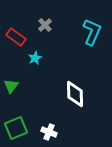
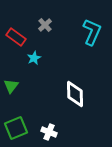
cyan star: moved 1 px left
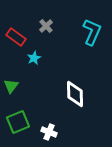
gray cross: moved 1 px right, 1 px down
green square: moved 2 px right, 6 px up
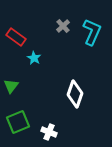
gray cross: moved 17 px right
cyan star: rotated 16 degrees counterclockwise
white diamond: rotated 20 degrees clockwise
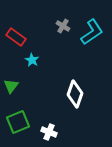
gray cross: rotated 16 degrees counterclockwise
cyan L-shape: rotated 32 degrees clockwise
cyan star: moved 2 px left, 2 px down
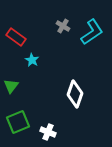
white cross: moved 1 px left
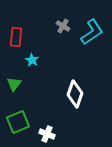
red rectangle: rotated 60 degrees clockwise
green triangle: moved 3 px right, 2 px up
white cross: moved 1 px left, 2 px down
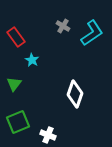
cyan L-shape: moved 1 px down
red rectangle: rotated 42 degrees counterclockwise
white cross: moved 1 px right, 1 px down
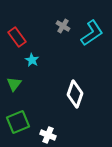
red rectangle: moved 1 px right
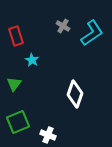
red rectangle: moved 1 px left, 1 px up; rotated 18 degrees clockwise
